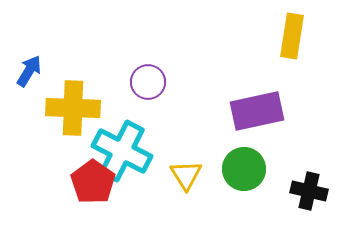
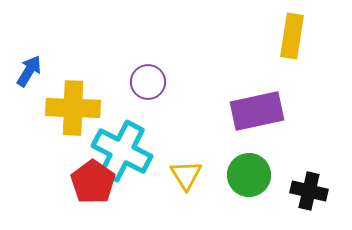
green circle: moved 5 px right, 6 px down
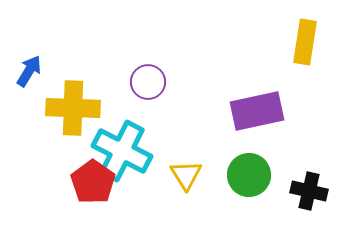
yellow rectangle: moved 13 px right, 6 px down
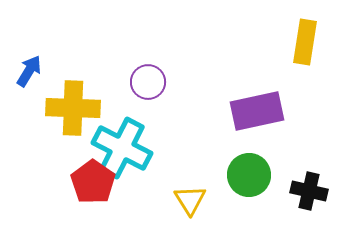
cyan cross: moved 3 px up
yellow triangle: moved 4 px right, 25 px down
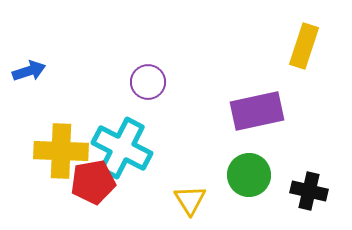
yellow rectangle: moved 1 px left, 4 px down; rotated 9 degrees clockwise
blue arrow: rotated 40 degrees clockwise
yellow cross: moved 12 px left, 43 px down
red pentagon: rotated 27 degrees clockwise
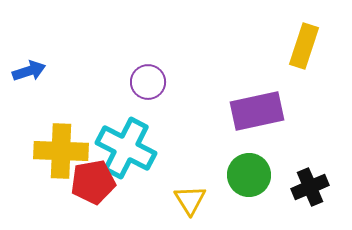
cyan cross: moved 4 px right
black cross: moved 1 px right, 4 px up; rotated 36 degrees counterclockwise
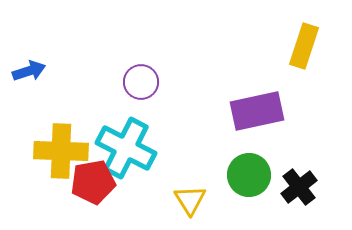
purple circle: moved 7 px left
black cross: moved 11 px left; rotated 15 degrees counterclockwise
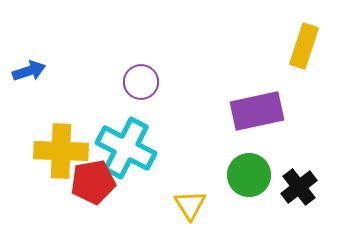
yellow triangle: moved 5 px down
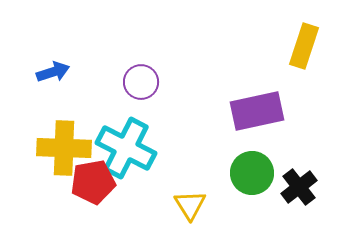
blue arrow: moved 24 px right, 1 px down
yellow cross: moved 3 px right, 3 px up
green circle: moved 3 px right, 2 px up
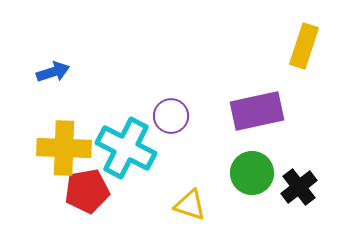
purple circle: moved 30 px right, 34 px down
red pentagon: moved 6 px left, 9 px down
yellow triangle: rotated 40 degrees counterclockwise
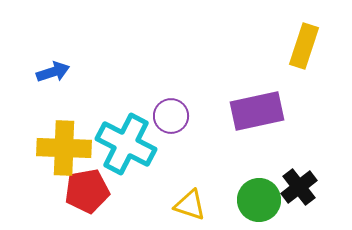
cyan cross: moved 4 px up
green circle: moved 7 px right, 27 px down
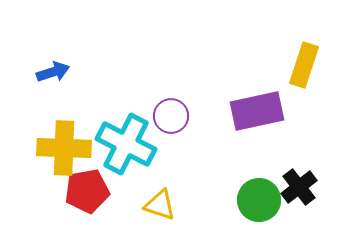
yellow rectangle: moved 19 px down
yellow triangle: moved 30 px left
